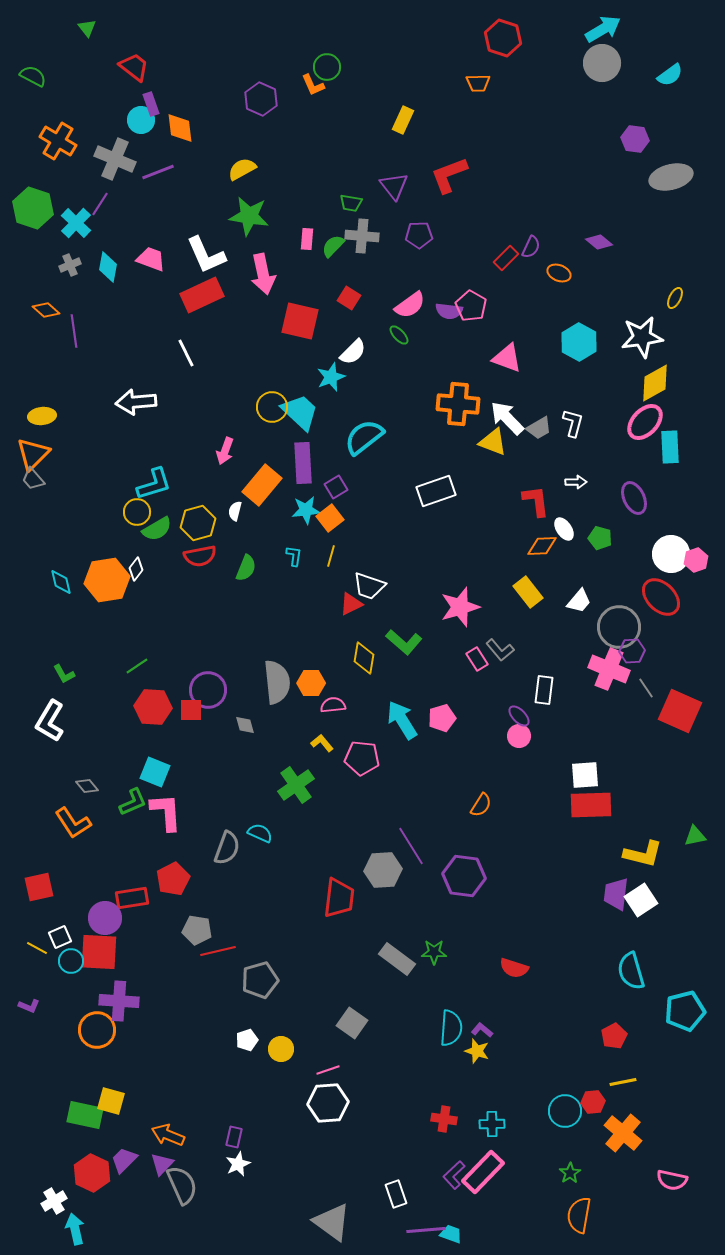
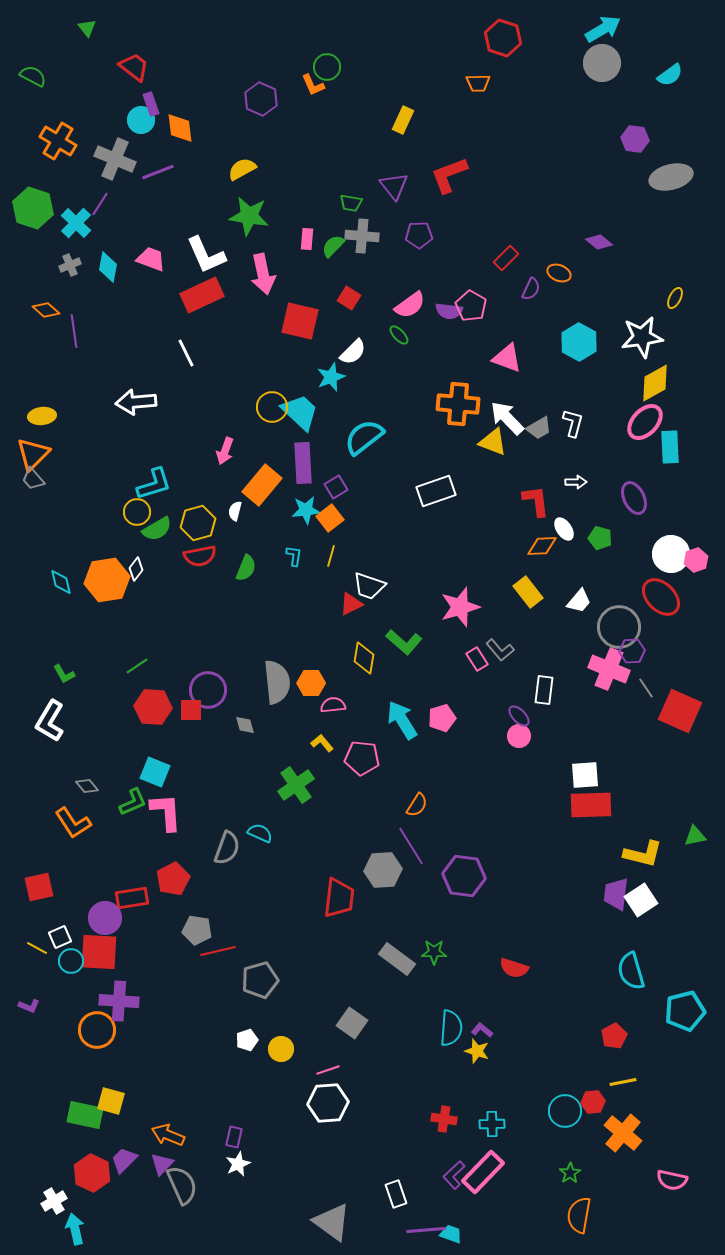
purple semicircle at (531, 247): moved 42 px down
orange semicircle at (481, 805): moved 64 px left
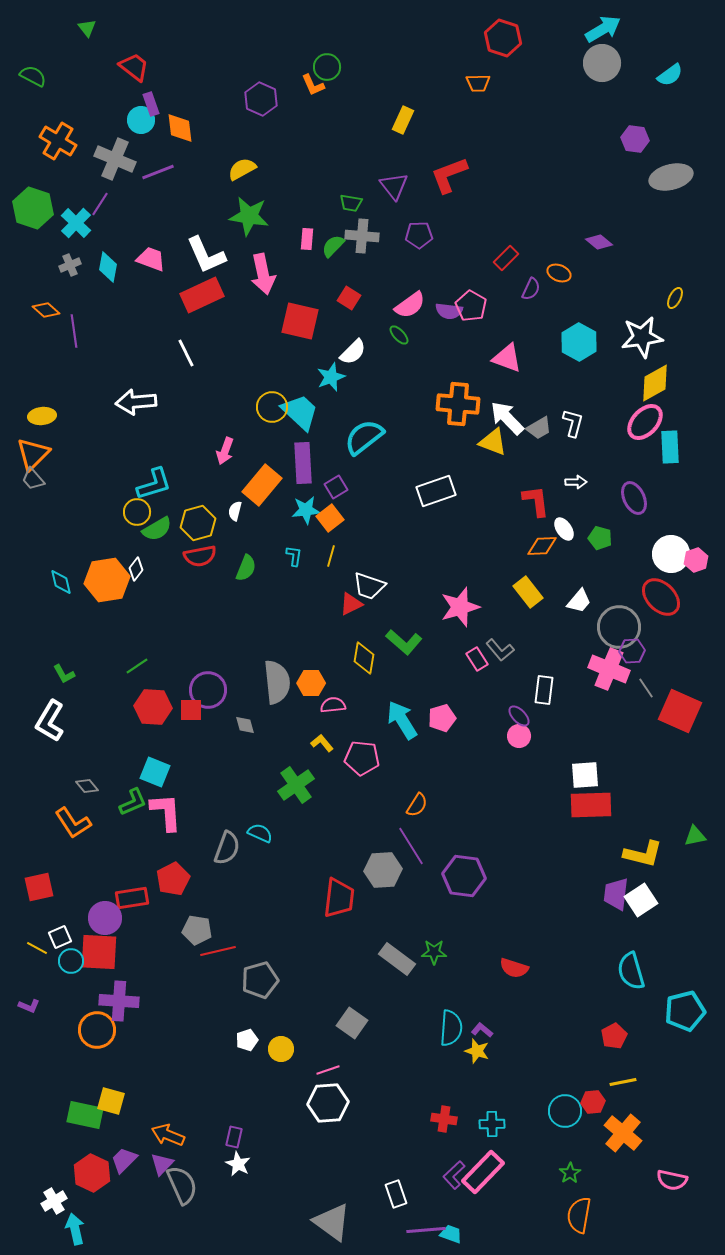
white star at (238, 1164): rotated 20 degrees counterclockwise
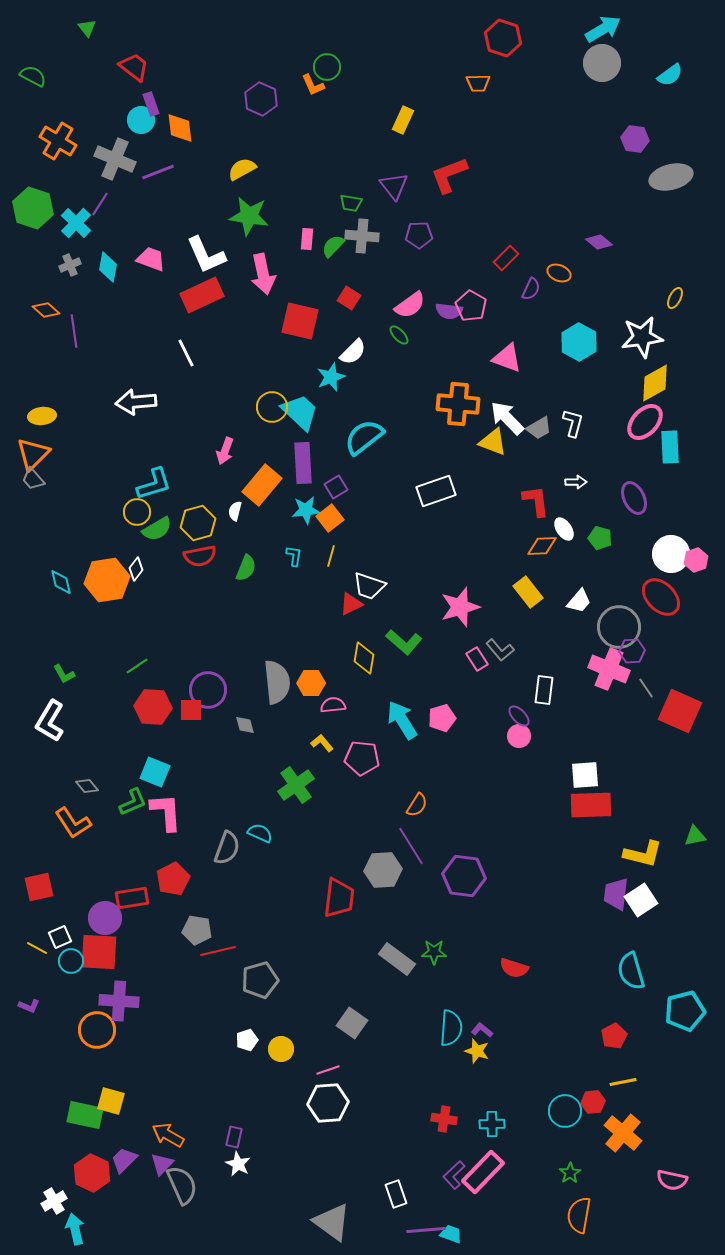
orange arrow at (168, 1135): rotated 8 degrees clockwise
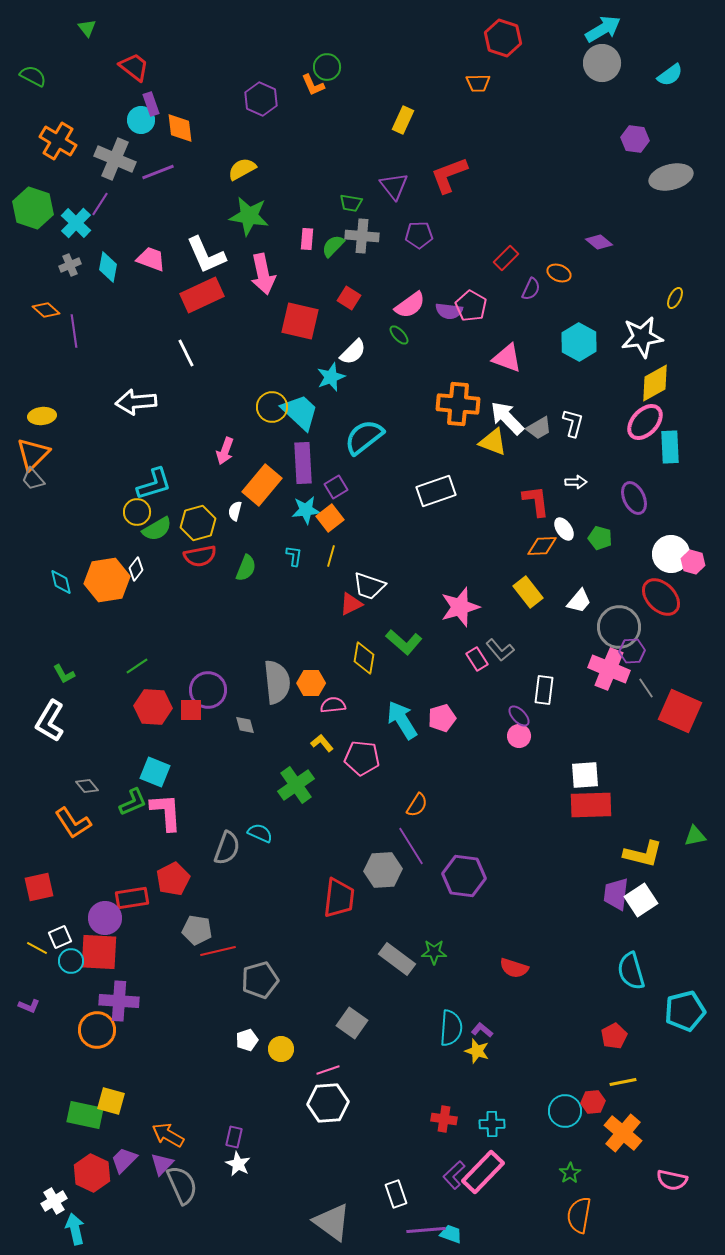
pink hexagon at (696, 560): moved 3 px left, 2 px down; rotated 25 degrees counterclockwise
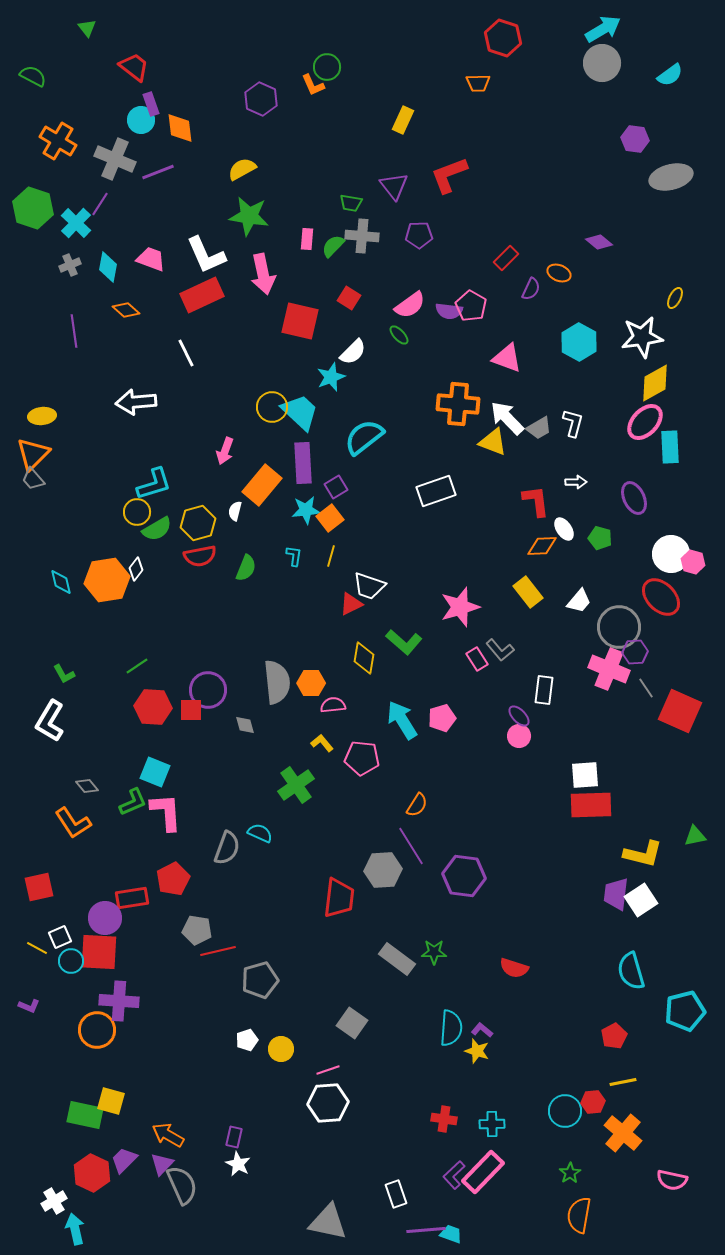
orange diamond at (46, 310): moved 80 px right
purple hexagon at (632, 651): moved 3 px right, 1 px down
gray triangle at (332, 1222): moved 4 px left; rotated 24 degrees counterclockwise
